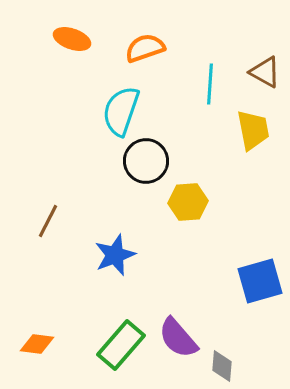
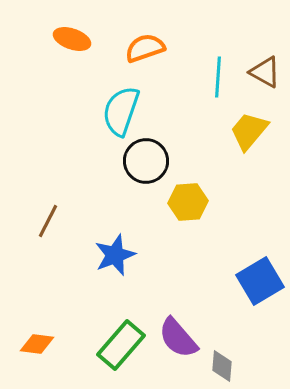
cyan line: moved 8 px right, 7 px up
yellow trapezoid: moved 4 px left, 1 px down; rotated 129 degrees counterclockwise
blue square: rotated 15 degrees counterclockwise
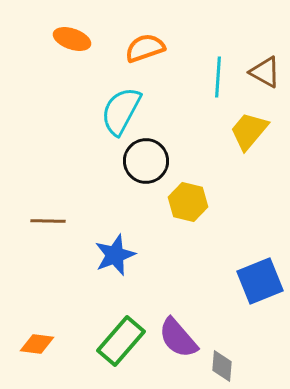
cyan semicircle: rotated 9 degrees clockwise
yellow hexagon: rotated 18 degrees clockwise
brown line: rotated 64 degrees clockwise
blue square: rotated 9 degrees clockwise
green rectangle: moved 4 px up
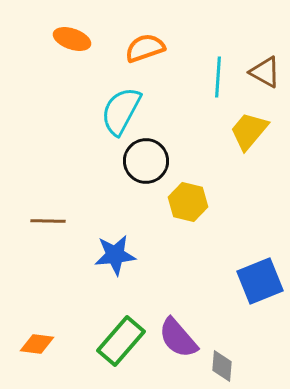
blue star: rotated 15 degrees clockwise
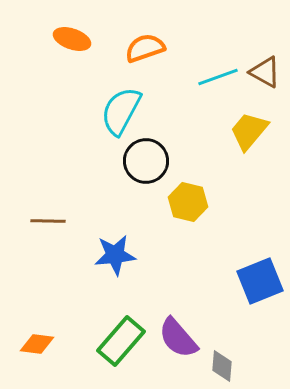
cyan line: rotated 66 degrees clockwise
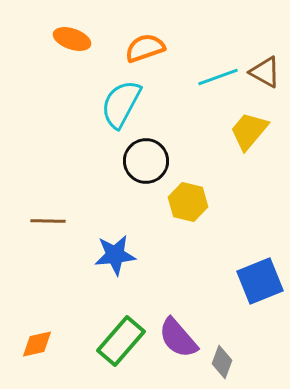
cyan semicircle: moved 7 px up
orange diamond: rotated 20 degrees counterclockwise
gray diamond: moved 4 px up; rotated 16 degrees clockwise
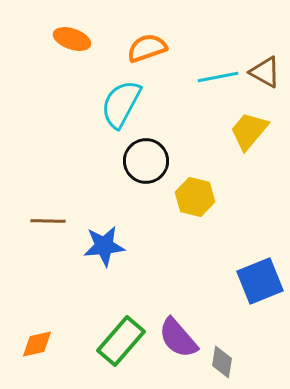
orange semicircle: moved 2 px right
cyan line: rotated 9 degrees clockwise
yellow hexagon: moved 7 px right, 5 px up
blue star: moved 11 px left, 9 px up
gray diamond: rotated 12 degrees counterclockwise
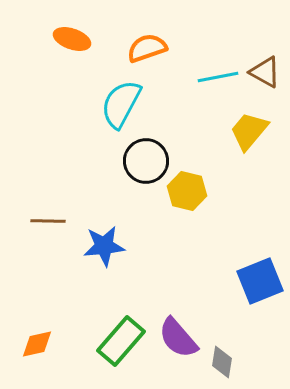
yellow hexagon: moved 8 px left, 6 px up
